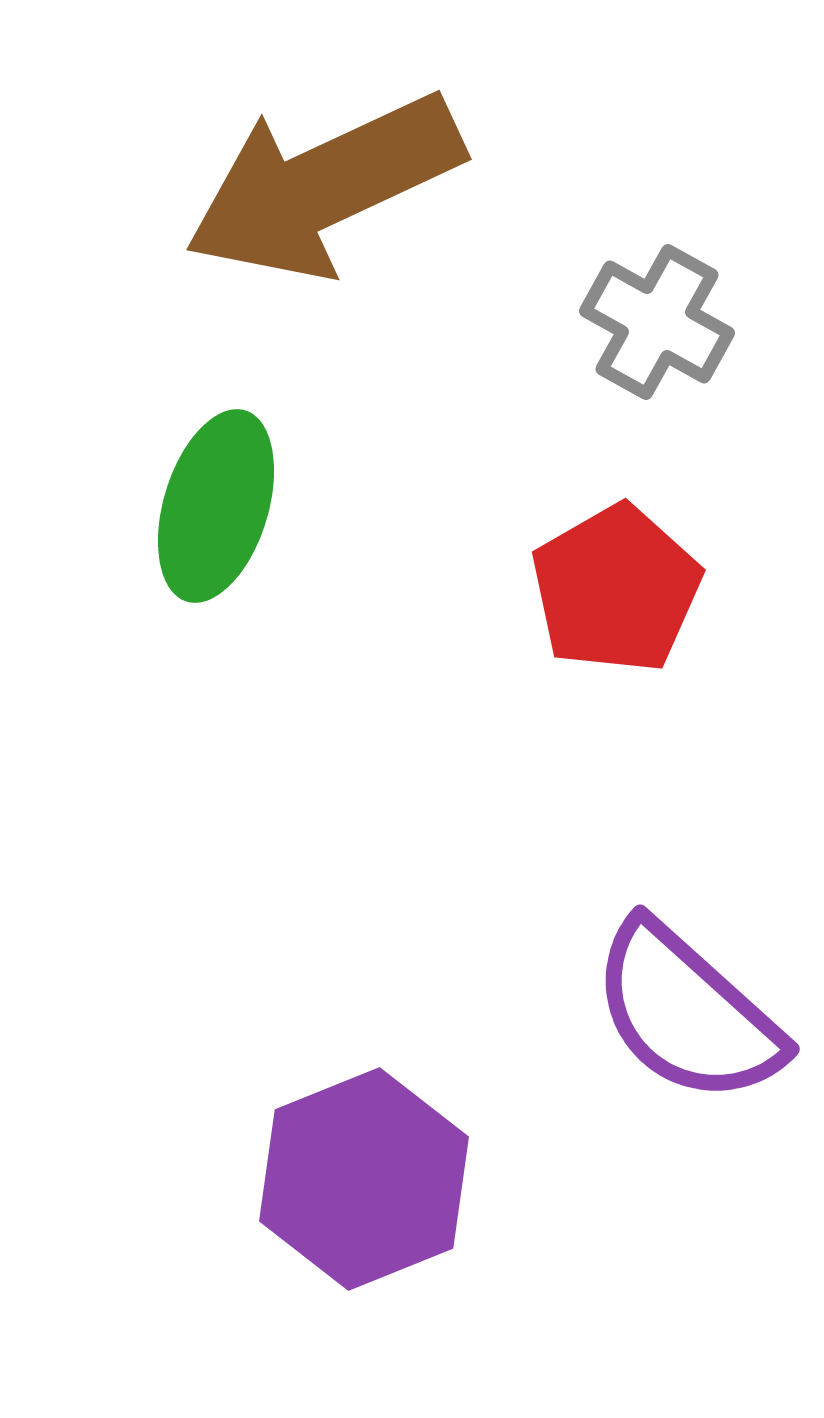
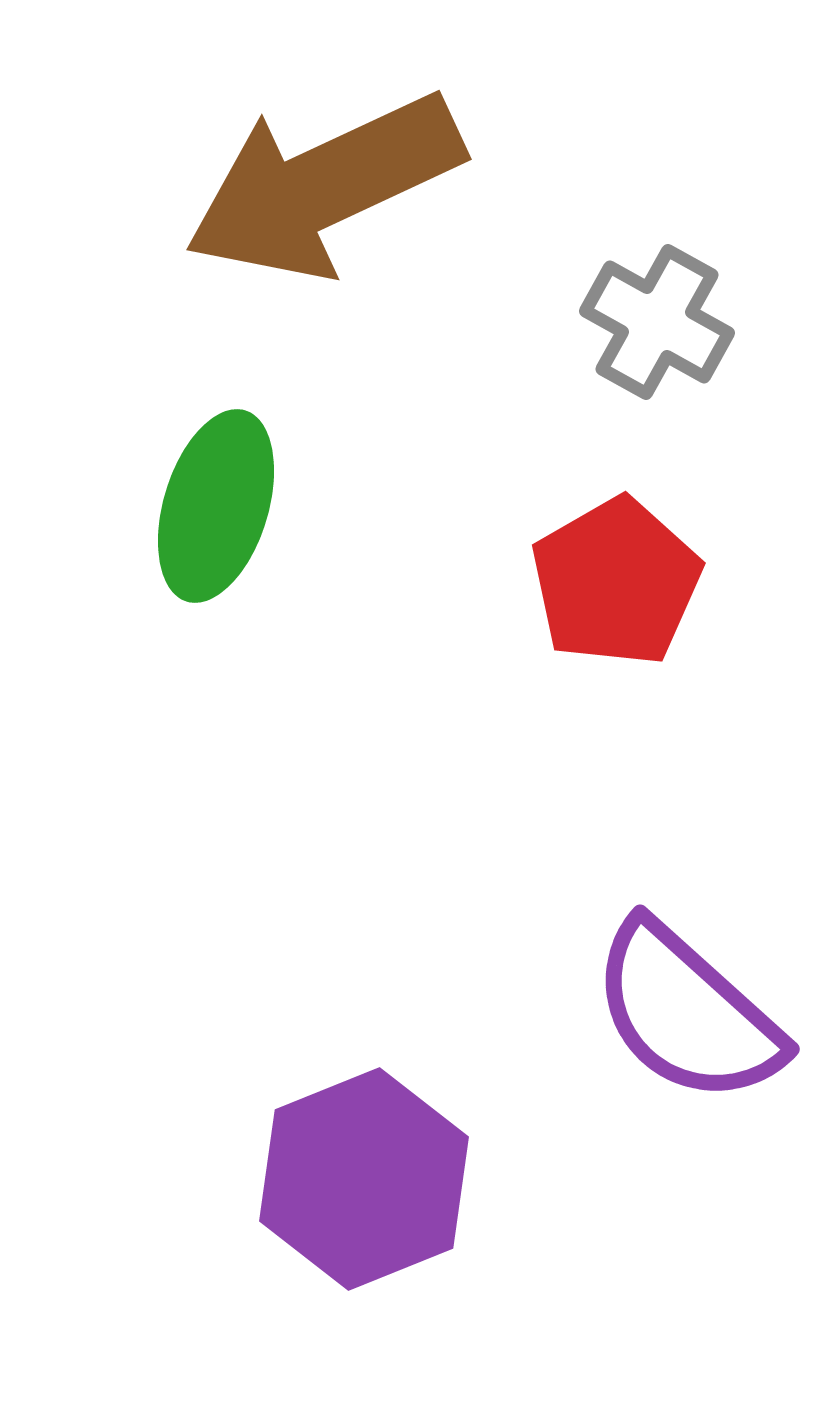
red pentagon: moved 7 px up
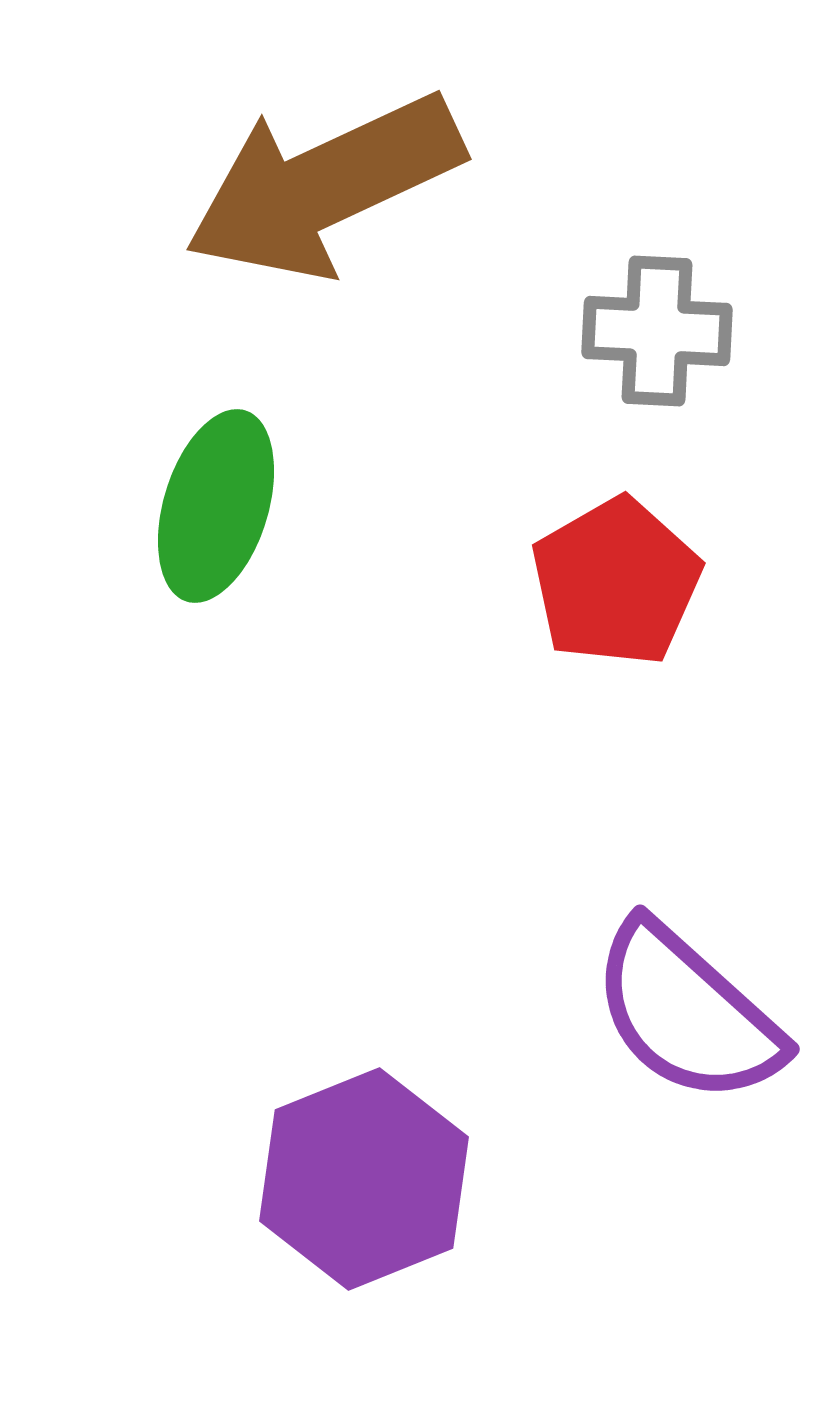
gray cross: moved 9 px down; rotated 26 degrees counterclockwise
